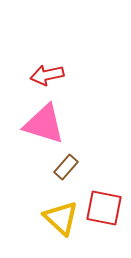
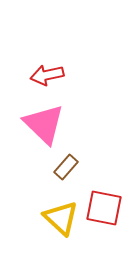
pink triangle: rotated 27 degrees clockwise
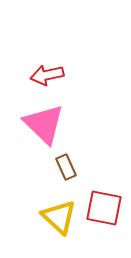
brown rectangle: rotated 65 degrees counterclockwise
yellow triangle: moved 2 px left, 1 px up
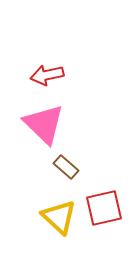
brown rectangle: rotated 25 degrees counterclockwise
red square: rotated 24 degrees counterclockwise
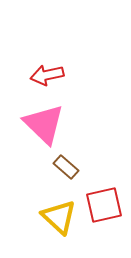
red square: moved 3 px up
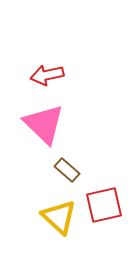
brown rectangle: moved 1 px right, 3 px down
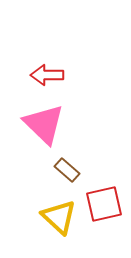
red arrow: rotated 12 degrees clockwise
red square: moved 1 px up
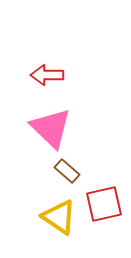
pink triangle: moved 7 px right, 4 px down
brown rectangle: moved 1 px down
yellow triangle: rotated 9 degrees counterclockwise
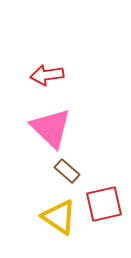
red arrow: rotated 8 degrees counterclockwise
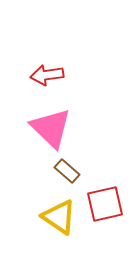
red square: moved 1 px right
